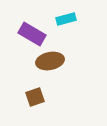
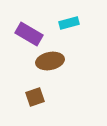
cyan rectangle: moved 3 px right, 4 px down
purple rectangle: moved 3 px left
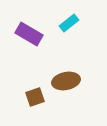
cyan rectangle: rotated 24 degrees counterclockwise
brown ellipse: moved 16 px right, 20 px down
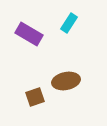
cyan rectangle: rotated 18 degrees counterclockwise
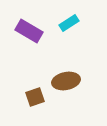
cyan rectangle: rotated 24 degrees clockwise
purple rectangle: moved 3 px up
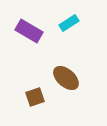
brown ellipse: moved 3 px up; rotated 52 degrees clockwise
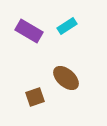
cyan rectangle: moved 2 px left, 3 px down
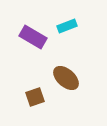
cyan rectangle: rotated 12 degrees clockwise
purple rectangle: moved 4 px right, 6 px down
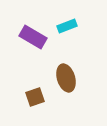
brown ellipse: rotated 32 degrees clockwise
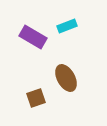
brown ellipse: rotated 12 degrees counterclockwise
brown square: moved 1 px right, 1 px down
